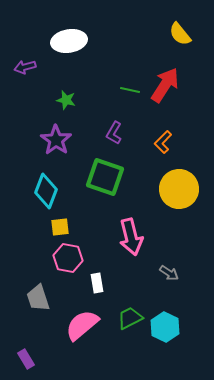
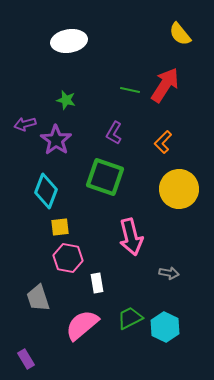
purple arrow: moved 57 px down
gray arrow: rotated 24 degrees counterclockwise
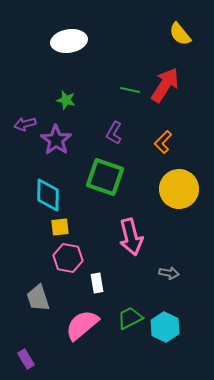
cyan diamond: moved 2 px right, 4 px down; rotated 20 degrees counterclockwise
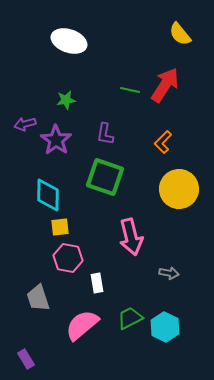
white ellipse: rotated 28 degrees clockwise
green star: rotated 24 degrees counterclockwise
purple L-shape: moved 9 px left, 1 px down; rotated 20 degrees counterclockwise
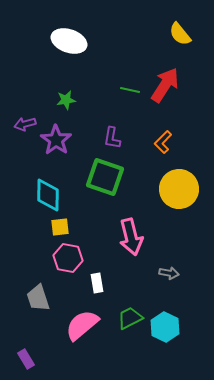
purple L-shape: moved 7 px right, 4 px down
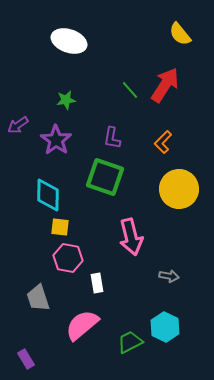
green line: rotated 36 degrees clockwise
purple arrow: moved 7 px left, 1 px down; rotated 20 degrees counterclockwise
yellow square: rotated 12 degrees clockwise
gray arrow: moved 3 px down
green trapezoid: moved 24 px down
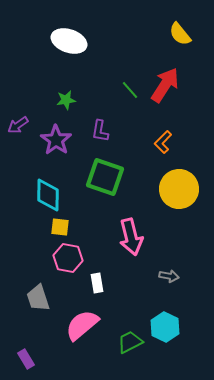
purple L-shape: moved 12 px left, 7 px up
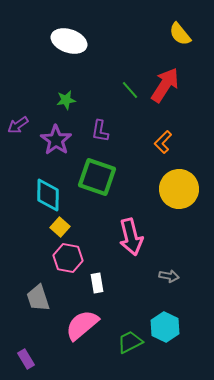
green square: moved 8 px left
yellow square: rotated 36 degrees clockwise
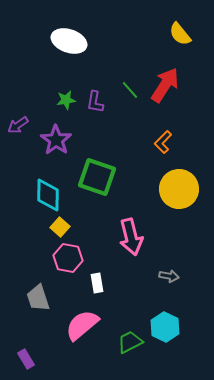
purple L-shape: moved 5 px left, 29 px up
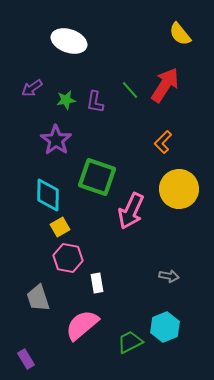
purple arrow: moved 14 px right, 37 px up
yellow square: rotated 18 degrees clockwise
pink arrow: moved 26 px up; rotated 39 degrees clockwise
cyan hexagon: rotated 12 degrees clockwise
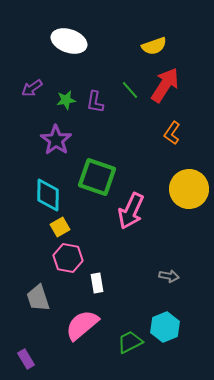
yellow semicircle: moved 26 px left, 12 px down; rotated 70 degrees counterclockwise
orange L-shape: moved 9 px right, 9 px up; rotated 10 degrees counterclockwise
yellow circle: moved 10 px right
